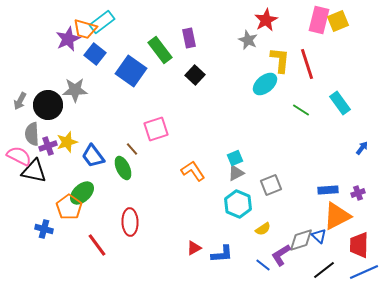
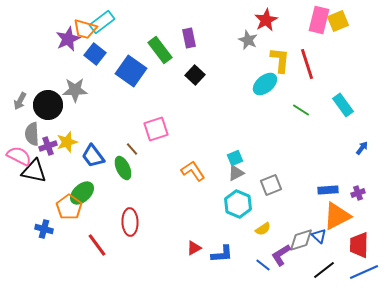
cyan rectangle at (340, 103): moved 3 px right, 2 px down
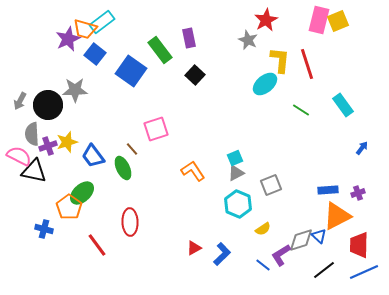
blue L-shape at (222, 254): rotated 40 degrees counterclockwise
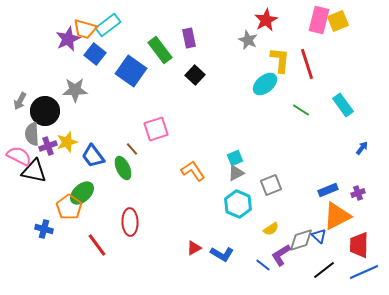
cyan rectangle at (102, 22): moved 6 px right, 3 px down
black circle at (48, 105): moved 3 px left, 6 px down
blue rectangle at (328, 190): rotated 18 degrees counterclockwise
yellow semicircle at (263, 229): moved 8 px right
blue L-shape at (222, 254): rotated 75 degrees clockwise
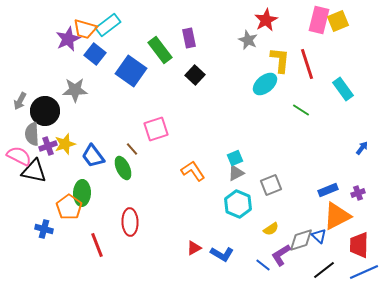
cyan rectangle at (343, 105): moved 16 px up
yellow star at (67, 142): moved 2 px left, 2 px down
green ellipse at (82, 193): rotated 45 degrees counterclockwise
red line at (97, 245): rotated 15 degrees clockwise
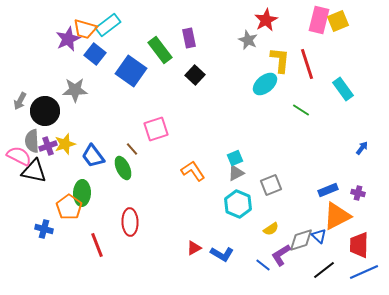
gray semicircle at (32, 134): moved 7 px down
purple cross at (358, 193): rotated 32 degrees clockwise
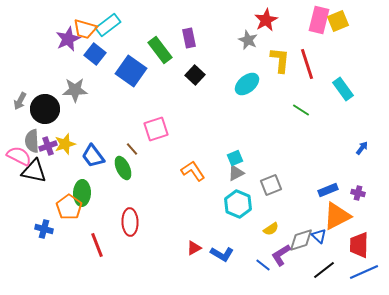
cyan ellipse at (265, 84): moved 18 px left
black circle at (45, 111): moved 2 px up
